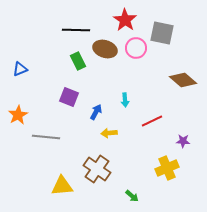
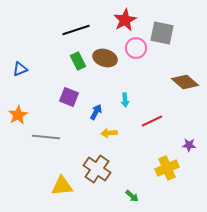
red star: rotated 10 degrees clockwise
black line: rotated 20 degrees counterclockwise
brown ellipse: moved 9 px down
brown diamond: moved 2 px right, 2 px down
purple star: moved 6 px right, 4 px down
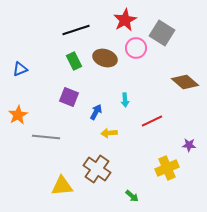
gray square: rotated 20 degrees clockwise
green rectangle: moved 4 px left
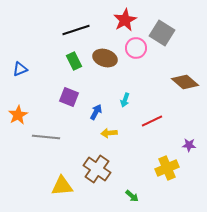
cyan arrow: rotated 24 degrees clockwise
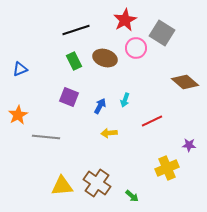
blue arrow: moved 4 px right, 6 px up
brown cross: moved 14 px down
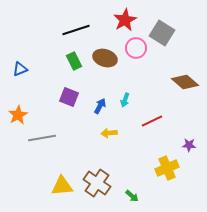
gray line: moved 4 px left, 1 px down; rotated 16 degrees counterclockwise
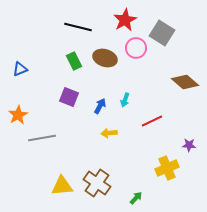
black line: moved 2 px right, 3 px up; rotated 32 degrees clockwise
green arrow: moved 4 px right, 2 px down; rotated 88 degrees counterclockwise
